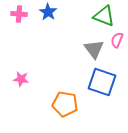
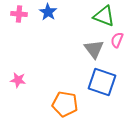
pink star: moved 3 px left, 1 px down
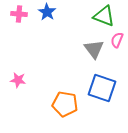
blue star: moved 1 px left
blue square: moved 6 px down
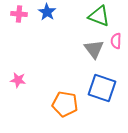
green triangle: moved 5 px left
pink semicircle: moved 1 px left, 1 px down; rotated 21 degrees counterclockwise
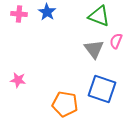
pink semicircle: rotated 21 degrees clockwise
blue square: moved 1 px down
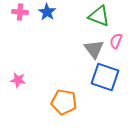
pink cross: moved 1 px right, 2 px up
blue square: moved 3 px right, 12 px up
orange pentagon: moved 1 px left, 2 px up
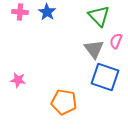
green triangle: rotated 25 degrees clockwise
